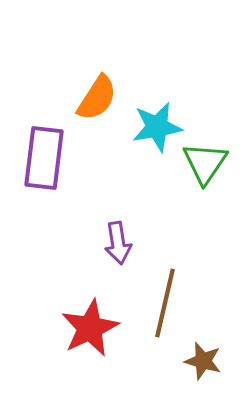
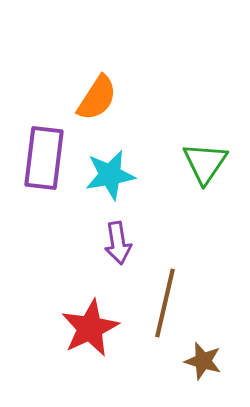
cyan star: moved 47 px left, 48 px down
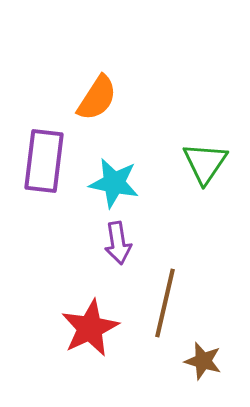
purple rectangle: moved 3 px down
cyan star: moved 4 px right, 8 px down; rotated 21 degrees clockwise
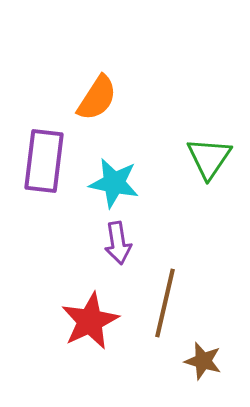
green triangle: moved 4 px right, 5 px up
red star: moved 7 px up
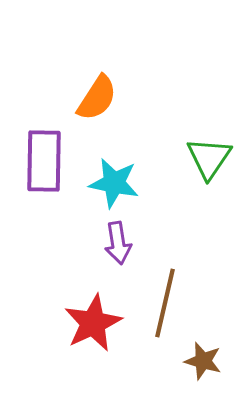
purple rectangle: rotated 6 degrees counterclockwise
red star: moved 3 px right, 2 px down
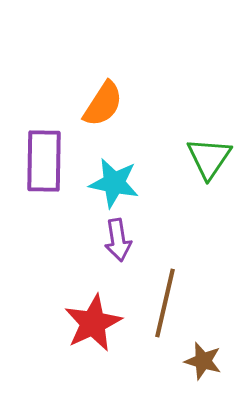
orange semicircle: moved 6 px right, 6 px down
purple arrow: moved 3 px up
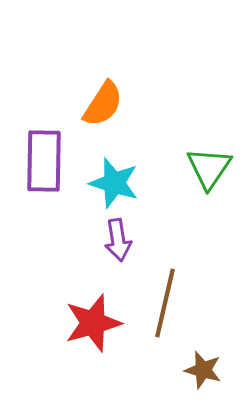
green triangle: moved 10 px down
cyan star: rotated 6 degrees clockwise
red star: rotated 10 degrees clockwise
brown star: moved 9 px down
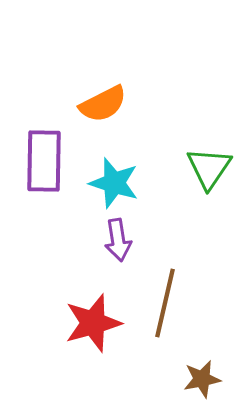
orange semicircle: rotated 30 degrees clockwise
brown star: moved 1 px left, 9 px down; rotated 27 degrees counterclockwise
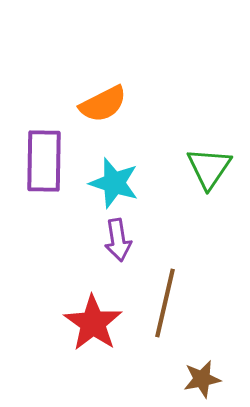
red star: rotated 22 degrees counterclockwise
